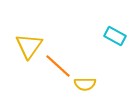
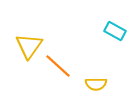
cyan rectangle: moved 5 px up
yellow semicircle: moved 11 px right
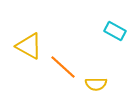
yellow triangle: rotated 36 degrees counterclockwise
orange line: moved 5 px right, 1 px down
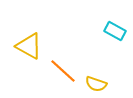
orange line: moved 4 px down
yellow semicircle: rotated 20 degrees clockwise
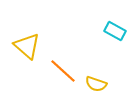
yellow triangle: moved 2 px left; rotated 12 degrees clockwise
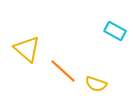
yellow triangle: moved 3 px down
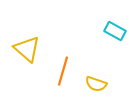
orange line: rotated 64 degrees clockwise
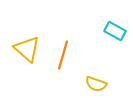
orange line: moved 16 px up
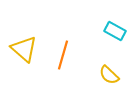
yellow triangle: moved 3 px left
yellow semicircle: moved 13 px right, 9 px up; rotated 25 degrees clockwise
